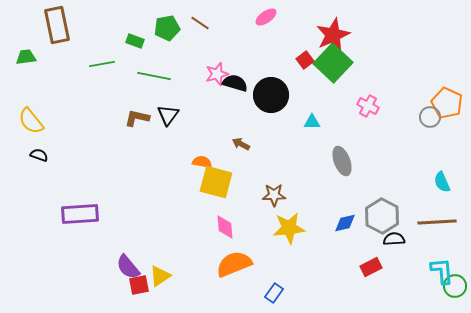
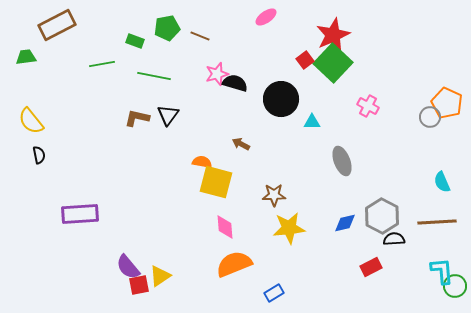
brown line at (200, 23): moved 13 px down; rotated 12 degrees counterclockwise
brown rectangle at (57, 25): rotated 75 degrees clockwise
black circle at (271, 95): moved 10 px right, 4 px down
black semicircle at (39, 155): rotated 60 degrees clockwise
blue rectangle at (274, 293): rotated 24 degrees clockwise
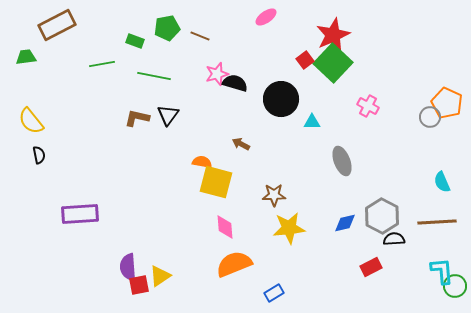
purple semicircle at (128, 267): rotated 36 degrees clockwise
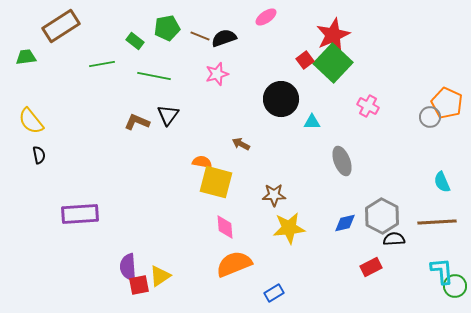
brown rectangle at (57, 25): moved 4 px right, 1 px down; rotated 6 degrees counterclockwise
green rectangle at (135, 41): rotated 18 degrees clockwise
black semicircle at (235, 83): moved 11 px left, 45 px up; rotated 35 degrees counterclockwise
brown L-shape at (137, 118): moved 4 px down; rotated 10 degrees clockwise
